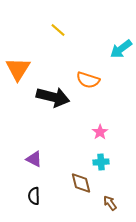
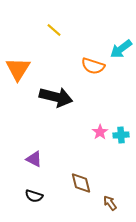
yellow line: moved 4 px left
orange semicircle: moved 5 px right, 14 px up
black arrow: moved 3 px right
cyan cross: moved 20 px right, 27 px up
black semicircle: rotated 72 degrees counterclockwise
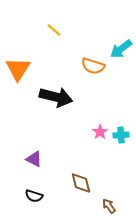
brown arrow: moved 1 px left, 3 px down
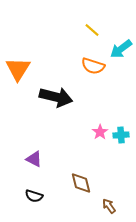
yellow line: moved 38 px right
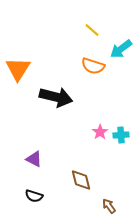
brown diamond: moved 3 px up
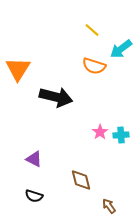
orange semicircle: moved 1 px right
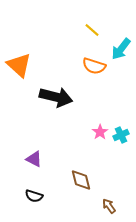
cyan arrow: rotated 15 degrees counterclockwise
orange triangle: moved 1 px right, 4 px up; rotated 20 degrees counterclockwise
cyan cross: rotated 21 degrees counterclockwise
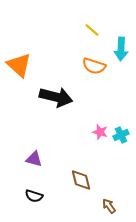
cyan arrow: rotated 35 degrees counterclockwise
pink star: rotated 21 degrees counterclockwise
purple triangle: rotated 12 degrees counterclockwise
